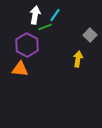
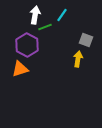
cyan line: moved 7 px right
gray square: moved 4 px left, 5 px down; rotated 24 degrees counterclockwise
orange triangle: rotated 24 degrees counterclockwise
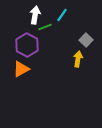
gray square: rotated 24 degrees clockwise
orange triangle: moved 1 px right; rotated 12 degrees counterclockwise
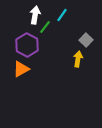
green line: rotated 32 degrees counterclockwise
